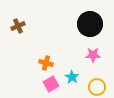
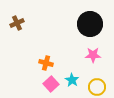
brown cross: moved 1 px left, 3 px up
cyan star: moved 3 px down
pink square: rotated 14 degrees counterclockwise
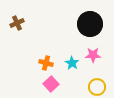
cyan star: moved 17 px up
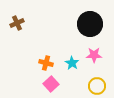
pink star: moved 1 px right
yellow circle: moved 1 px up
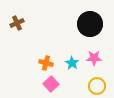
pink star: moved 3 px down
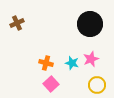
pink star: moved 3 px left, 1 px down; rotated 21 degrees counterclockwise
cyan star: rotated 16 degrees counterclockwise
yellow circle: moved 1 px up
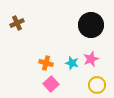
black circle: moved 1 px right, 1 px down
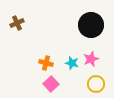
yellow circle: moved 1 px left, 1 px up
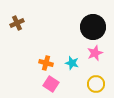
black circle: moved 2 px right, 2 px down
pink star: moved 4 px right, 6 px up
pink square: rotated 14 degrees counterclockwise
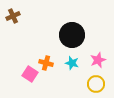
brown cross: moved 4 px left, 7 px up
black circle: moved 21 px left, 8 px down
pink star: moved 3 px right, 7 px down
pink square: moved 21 px left, 10 px up
